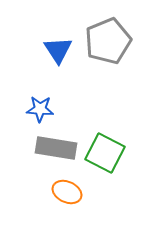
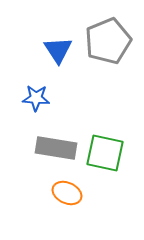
blue star: moved 4 px left, 11 px up
green square: rotated 15 degrees counterclockwise
orange ellipse: moved 1 px down
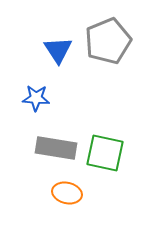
orange ellipse: rotated 12 degrees counterclockwise
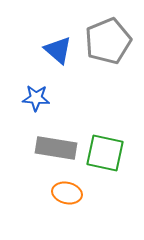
blue triangle: rotated 16 degrees counterclockwise
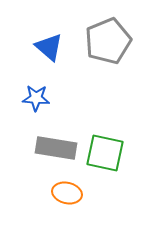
blue triangle: moved 9 px left, 3 px up
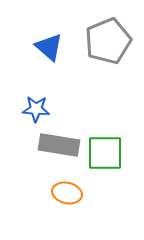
blue star: moved 11 px down
gray rectangle: moved 3 px right, 3 px up
green square: rotated 12 degrees counterclockwise
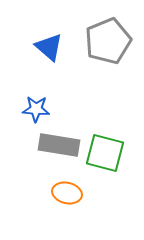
green square: rotated 15 degrees clockwise
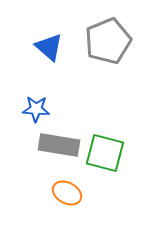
orange ellipse: rotated 16 degrees clockwise
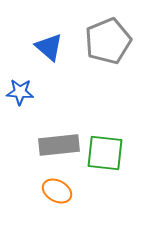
blue star: moved 16 px left, 17 px up
gray rectangle: rotated 15 degrees counterclockwise
green square: rotated 9 degrees counterclockwise
orange ellipse: moved 10 px left, 2 px up
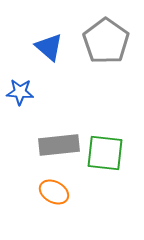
gray pentagon: moved 2 px left; rotated 15 degrees counterclockwise
orange ellipse: moved 3 px left, 1 px down
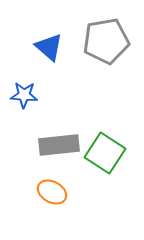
gray pentagon: rotated 27 degrees clockwise
blue star: moved 4 px right, 3 px down
green square: rotated 27 degrees clockwise
orange ellipse: moved 2 px left
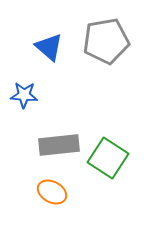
green square: moved 3 px right, 5 px down
